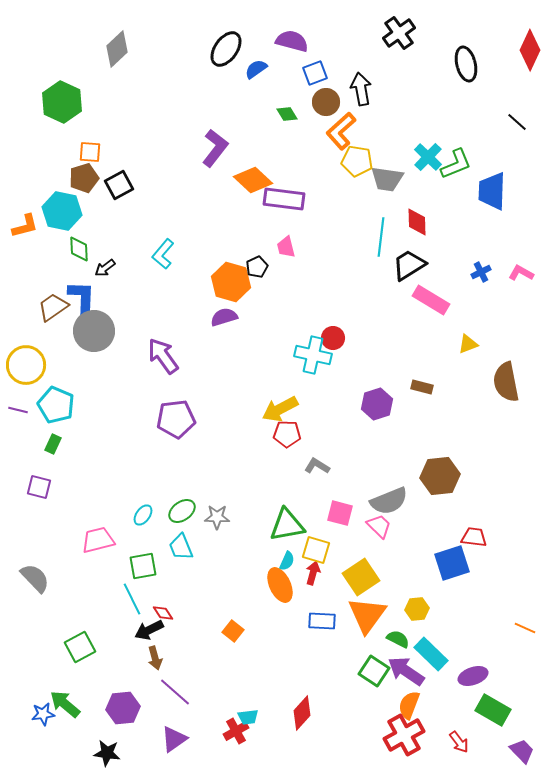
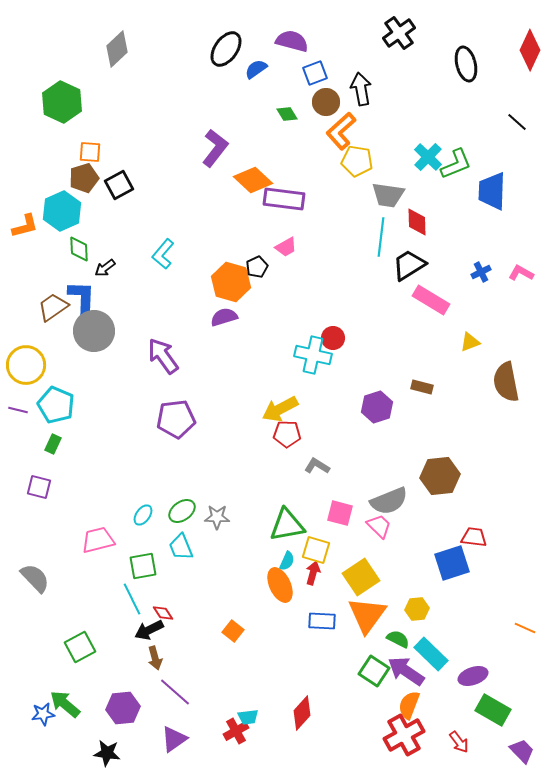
gray trapezoid at (387, 179): moved 1 px right, 16 px down
cyan hexagon at (62, 211): rotated 24 degrees clockwise
pink trapezoid at (286, 247): rotated 105 degrees counterclockwise
yellow triangle at (468, 344): moved 2 px right, 2 px up
purple hexagon at (377, 404): moved 3 px down
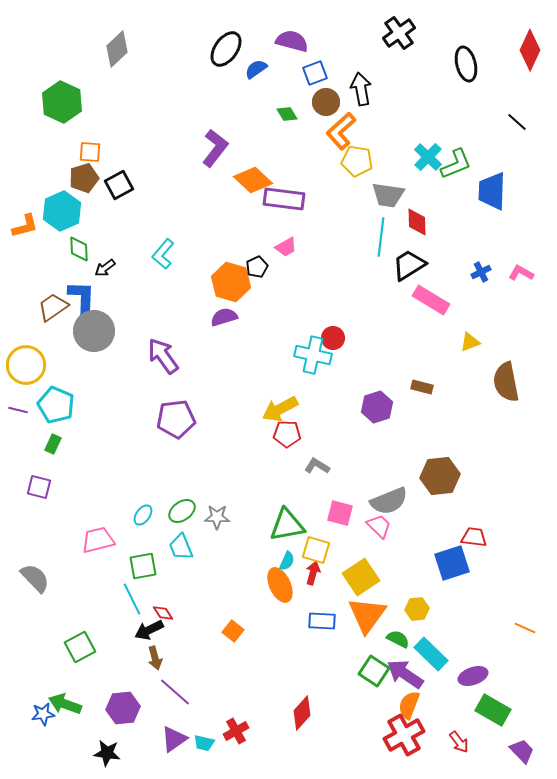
purple arrow at (406, 671): moved 1 px left, 3 px down
green arrow at (65, 704): rotated 20 degrees counterclockwise
cyan trapezoid at (248, 717): moved 44 px left, 26 px down; rotated 20 degrees clockwise
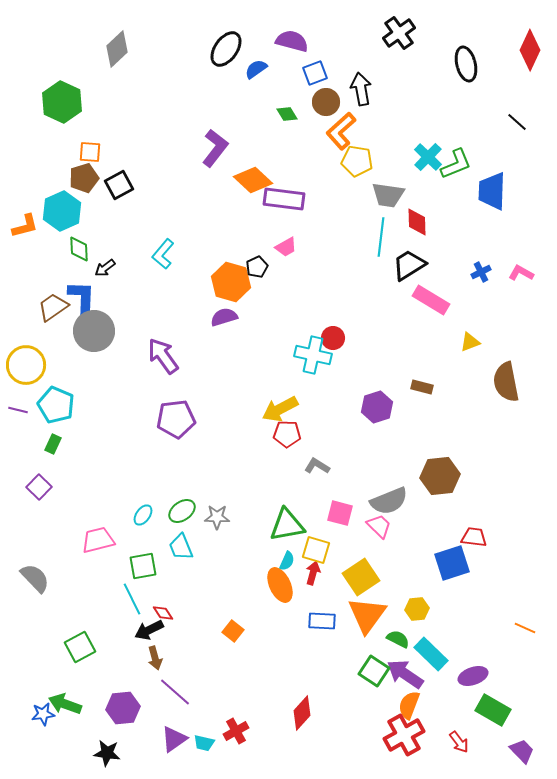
purple square at (39, 487): rotated 30 degrees clockwise
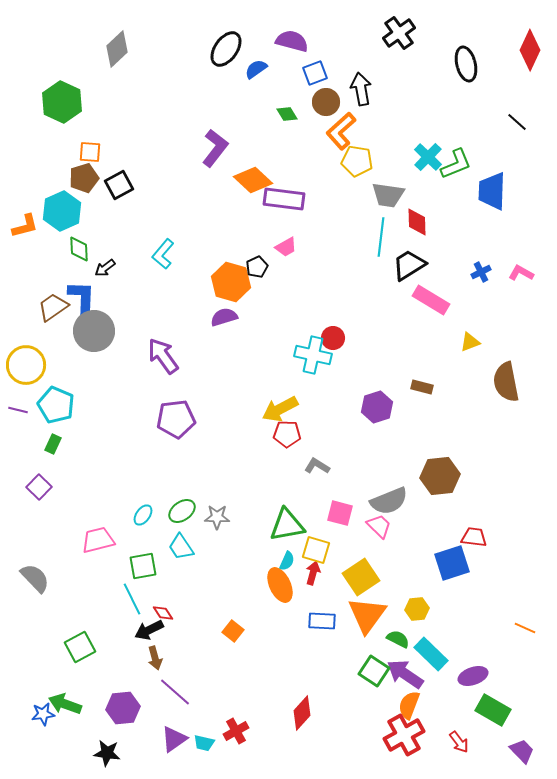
cyan trapezoid at (181, 547): rotated 12 degrees counterclockwise
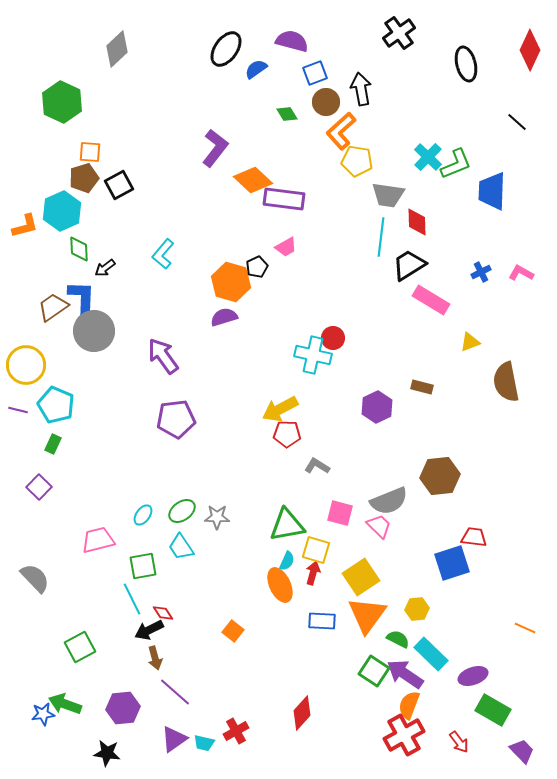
purple hexagon at (377, 407): rotated 8 degrees counterclockwise
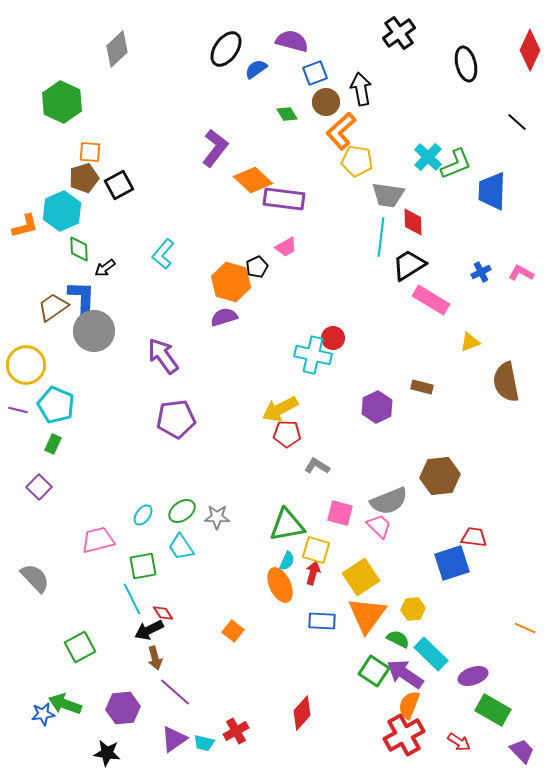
red diamond at (417, 222): moved 4 px left
yellow hexagon at (417, 609): moved 4 px left
red arrow at (459, 742): rotated 20 degrees counterclockwise
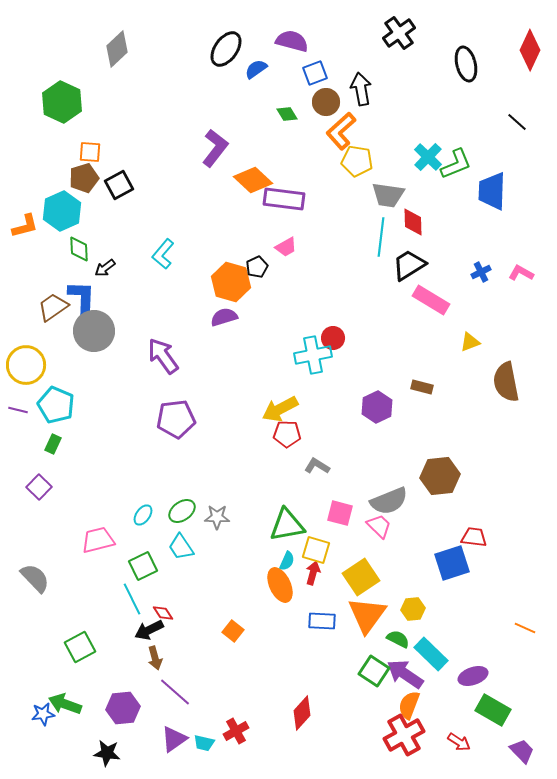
cyan cross at (313, 355): rotated 24 degrees counterclockwise
green square at (143, 566): rotated 16 degrees counterclockwise
